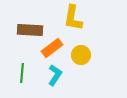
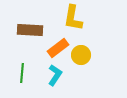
orange rectangle: moved 6 px right
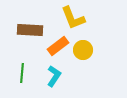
yellow L-shape: rotated 32 degrees counterclockwise
orange rectangle: moved 2 px up
yellow circle: moved 2 px right, 5 px up
cyan L-shape: moved 1 px left, 1 px down
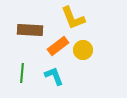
cyan L-shape: rotated 55 degrees counterclockwise
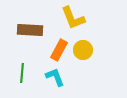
orange rectangle: moved 1 px right, 4 px down; rotated 25 degrees counterclockwise
cyan L-shape: moved 1 px right, 1 px down
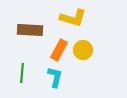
yellow L-shape: rotated 52 degrees counterclockwise
cyan L-shape: rotated 35 degrees clockwise
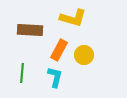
yellow circle: moved 1 px right, 5 px down
